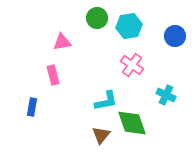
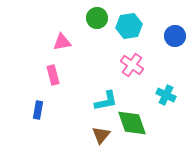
blue rectangle: moved 6 px right, 3 px down
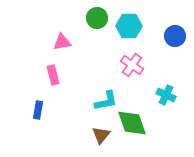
cyan hexagon: rotated 10 degrees clockwise
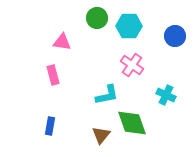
pink triangle: rotated 18 degrees clockwise
cyan L-shape: moved 1 px right, 6 px up
blue rectangle: moved 12 px right, 16 px down
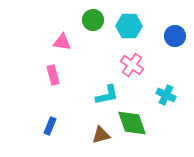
green circle: moved 4 px left, 2 px down
blue rectangle: rotated 12 degrees clockwise
brown triangle: rotated 36 degrees clockwise
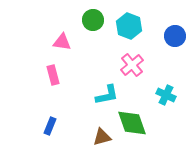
cyan hexagon: rotated 20 degrees clockwise
pink cross: rotated 15 degrees clockwise
brown triangle: moved 1 px right, 2 px down
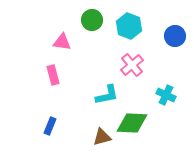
green circle: moved 1 px left
green diamond: rotated 68 degrees counterclockwise
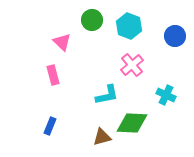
pink triangle: rotated 36 degrees clockwise
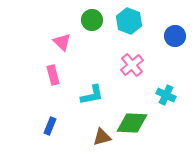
cyan hexagon: moved 5 px up
cyan L-shape: moved 15 px left
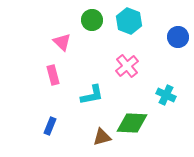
blue circle: moved 3 px right, 1 px down
pink cross: moved 5 px left, 1 px down
